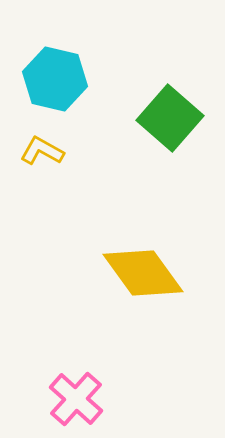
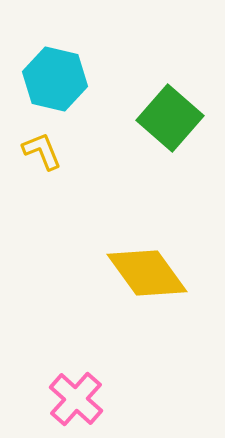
yellow L-shape: rotated 39 degrees clockwise
yellow diamond: moved 4 px right
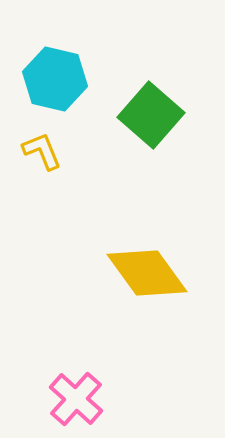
green square: moved 19 px left, 3 px up
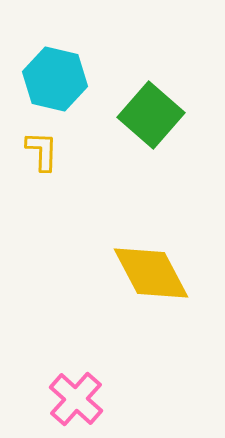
yellow L-shape: rotated 24 degrees clockwise
yellow diamond: moved 4 px right; rotated 8 degrees clockwise
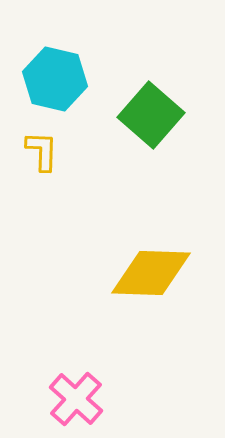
yellow diamond: rotated 60 degrees counterclockwise
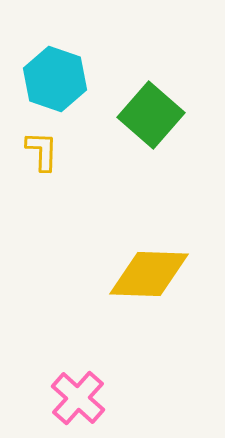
cyan hexagon: rotated 6 degrees clockwise
yellow diamond: moved 2 px left, 1 px down
pink cross: moved 2 px right, 1 px up
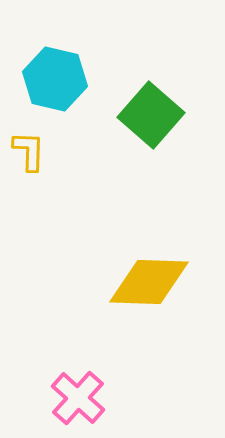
cyan hexagon: rotated 6 degrees counterclockwise
yellow L-shape: moved 13 px left
yellow diamond: moved 8 px down
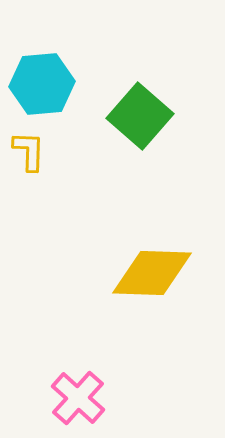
cyan hexagon: moved 13 px left, 5 px down; rotated 18 degrees counterclockwise
green square: moved 11 px left, 1 px down
yellow diamond: moved 3 px right, 9 px up
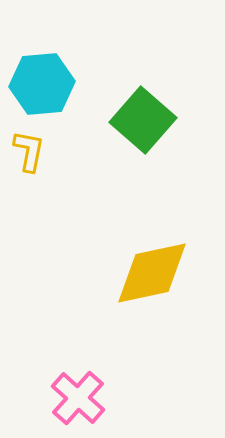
green square: moved 3 px right, 4 px down
yellow L-shape: rotated 9 degrees clockwise
yellow diamond: rotated 14 degrees counterclockwise
